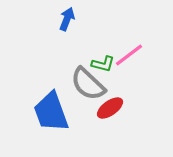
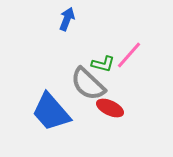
pink line: rotated 12 degrees counterclockwise
red ellipse: rotated 60 degrees clockwise
blue trapezoid: rotated 21 degrees counterclockwise
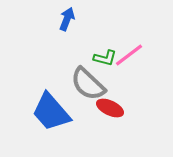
pink line: rotated 12 degrees clockwise
green L-shape: moved 2 px right, 6 px up
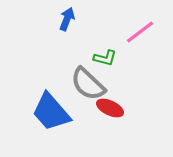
pink line: moved 11 px right, 23 px up
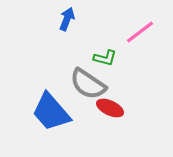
gray semicircle: rotated 9 degrees counterclockwise
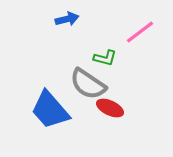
blue arrow: rotated 55 degrees clockwise
blue trapezoid: moved 1 px left, 2 px up
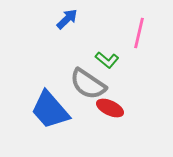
blue arrow: rotated 30 degrees counterclockwise
pink line: moved 1 px left, 1 px down; rotated 40 degrees counterclockwise
green L-shape: moved 2 px right, 2 px down; rotated 25 degrees clockwise
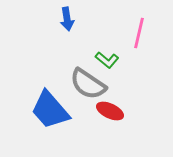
blue arrow: rotated 125 degrees clockwise
red ellipse: moved 3 px down
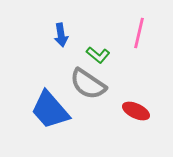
blue arrow: moved 6 px left, 16 px down
green L-shape: moved 9 px left, 5 px up
red ellipse: moved 26 px right
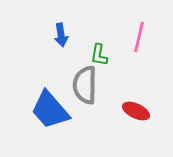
pink line: moved 4 px down
green L-shape: moved 1 px right; rotated 60 degrees clockwise
gray semicircle: moved 3 px left, 1 px down; rotated 57 degrees clockwise
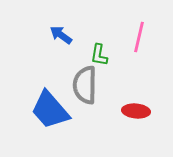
blue arrow: rotated 135 degrees clockwise
red ellipse: rotated 20 degrees counterclockwise
